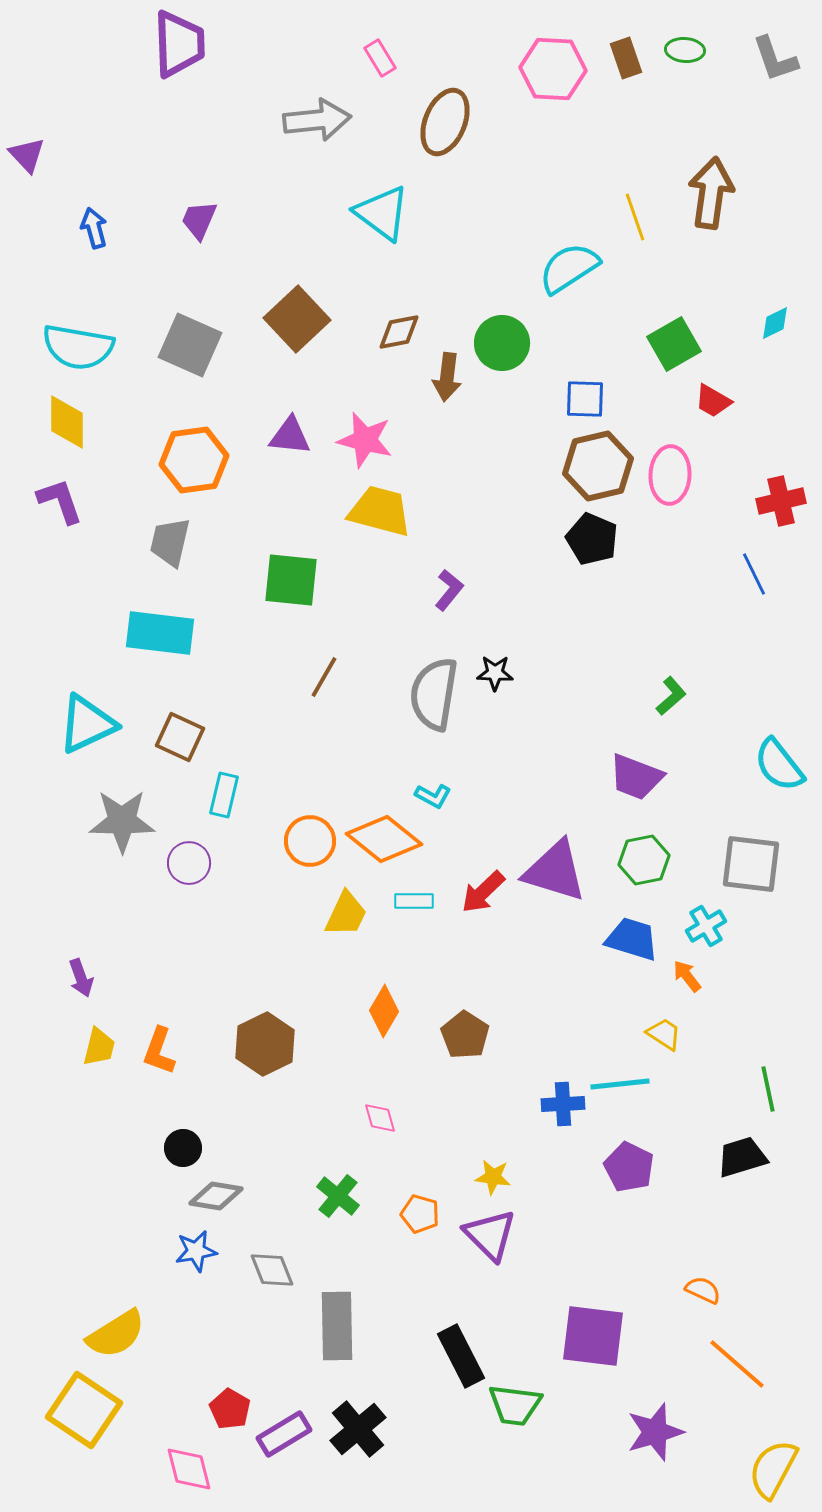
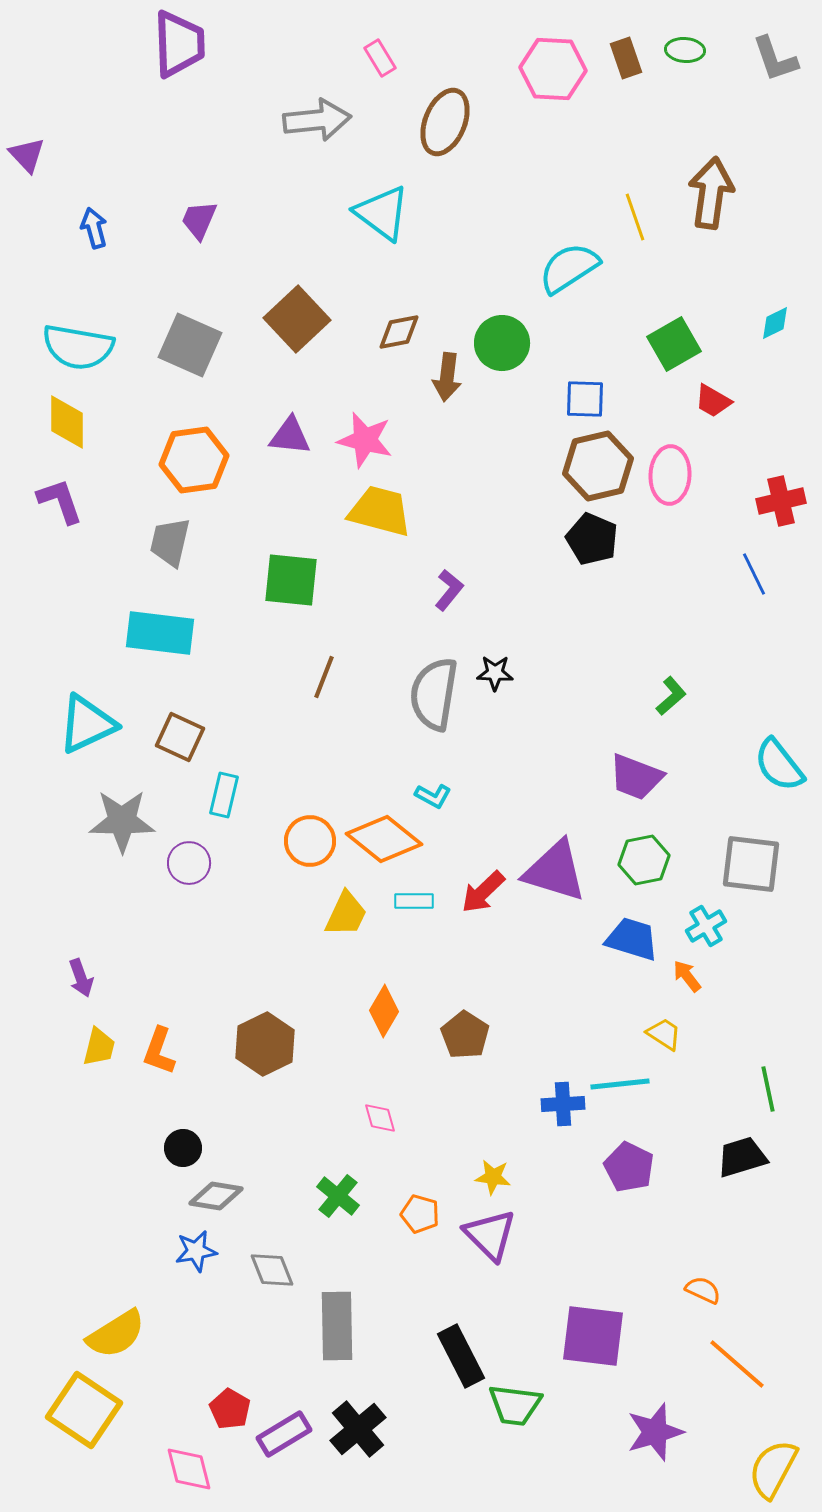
brown line at (324, 677): rotated 9 degrees counterclockwise
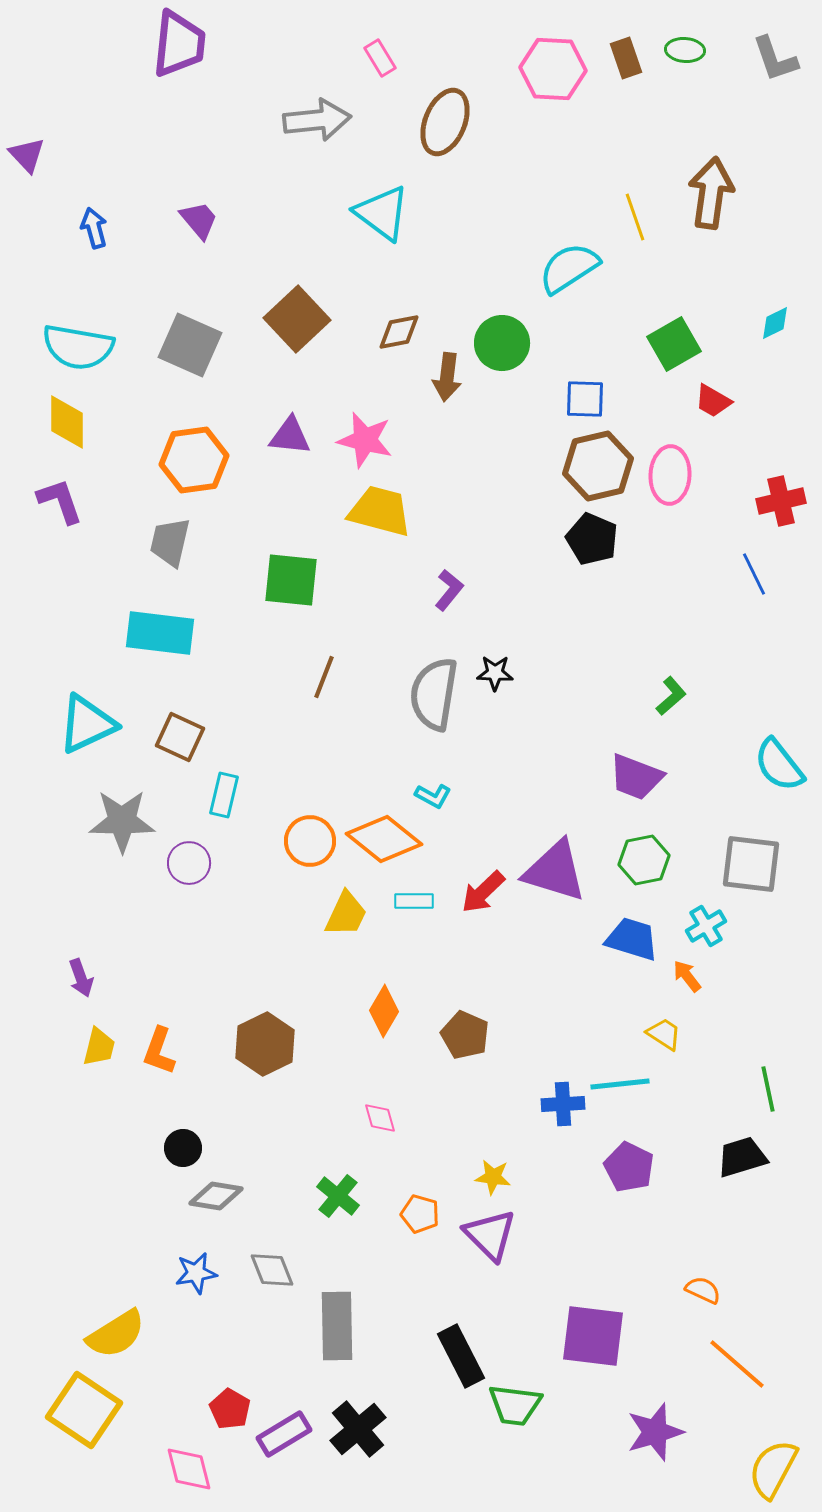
purple trapezoid at (179, 44): rotated 8 degrees clockwise
purple trapezoid at (199, 220): rotated 117 degrees clockwise
brown pentagon at (465, 1035): rotated 9 degrees counterclockwise
blue star at (196, 1251): moved 22 px down
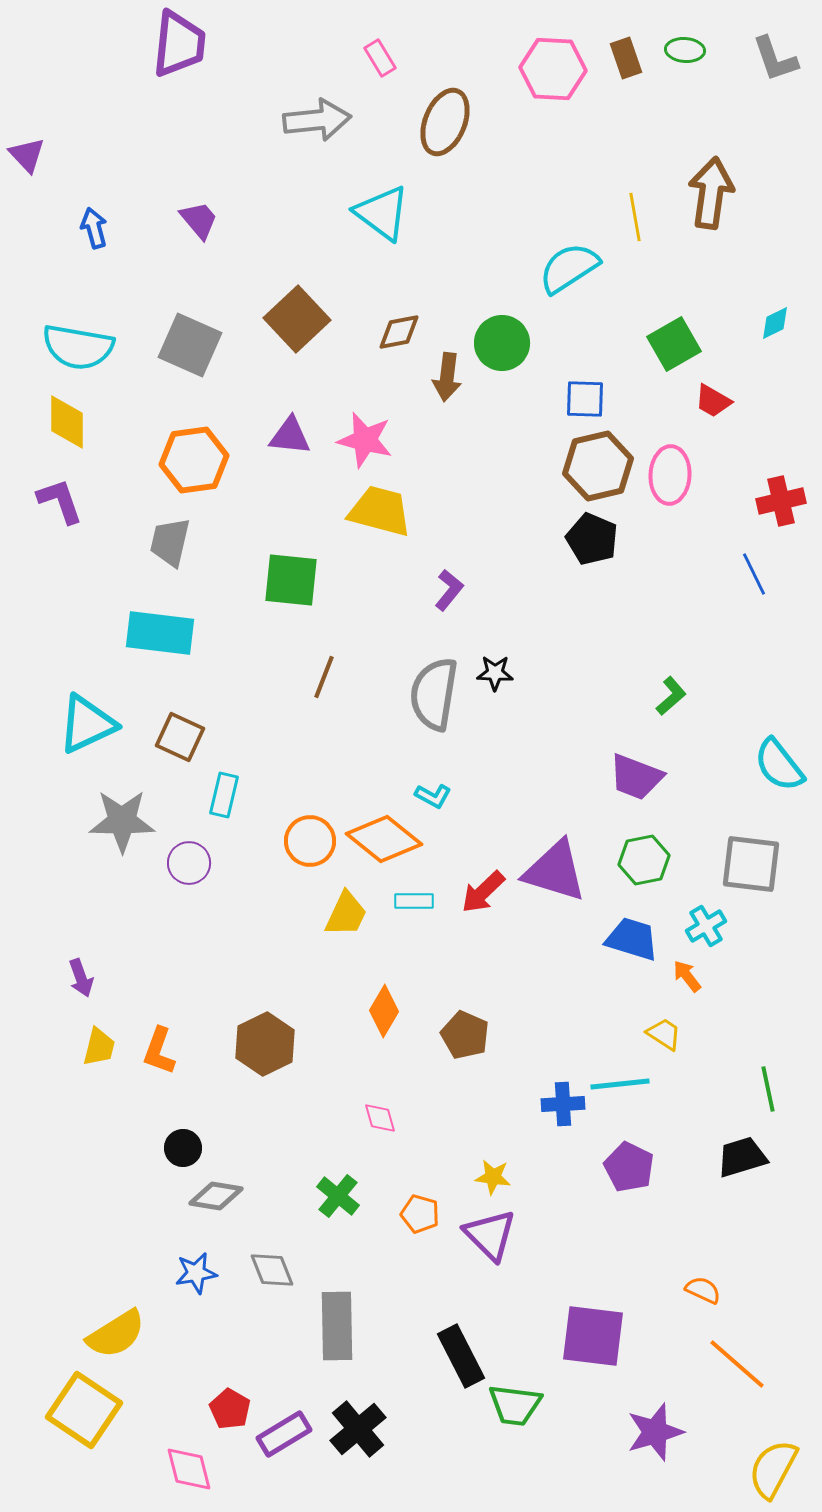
yellow line at (635, 217): rotated 9 degrees clockwise
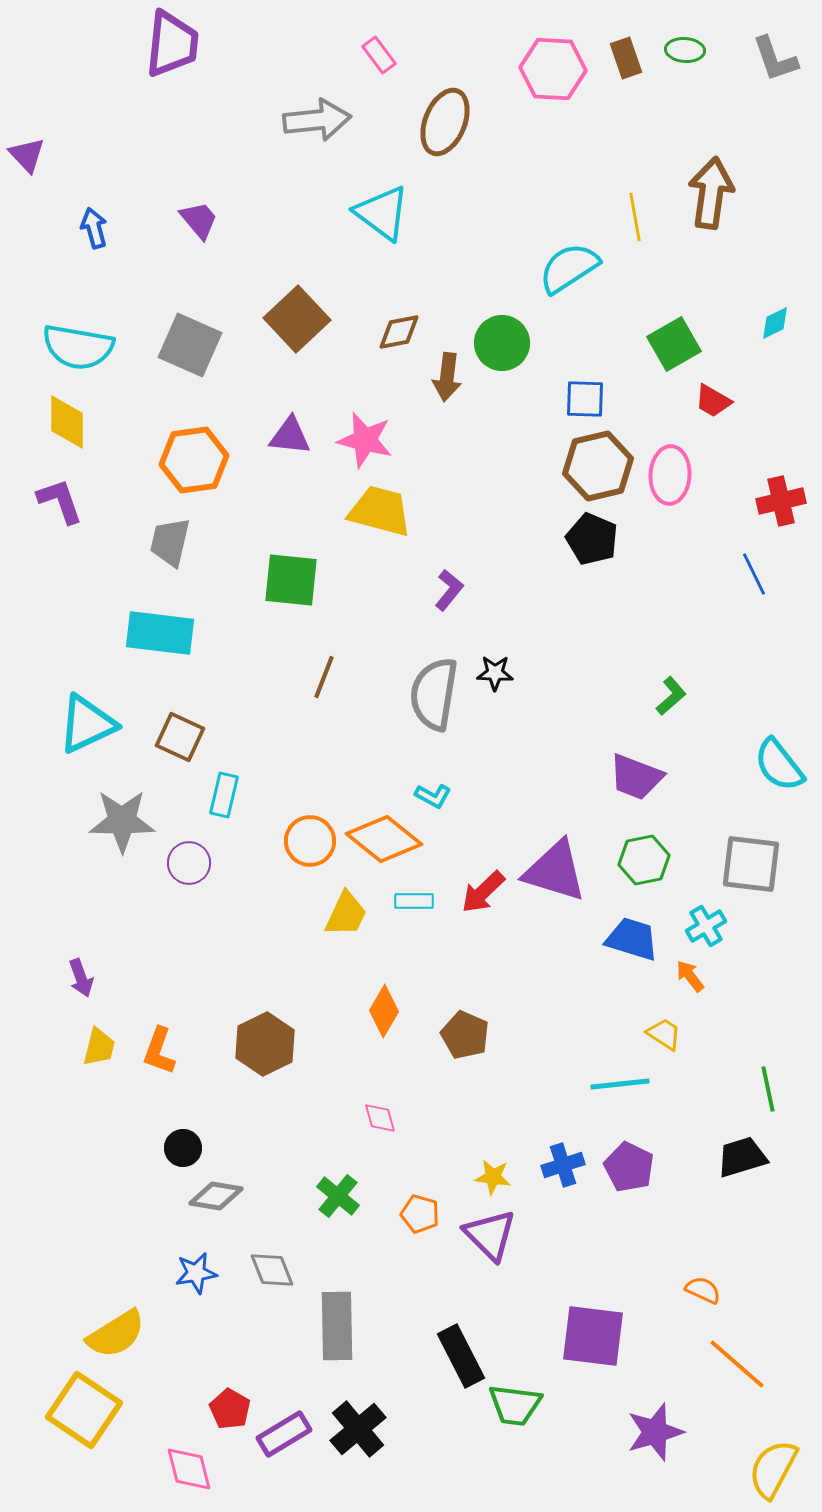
purple trapezoid at (179, 44): moved 7 px left
pink rectangle at (380, 58): moved 1 px left, 3 px up; rotated 6 degrees counterclockwise
orange arrow at (687, 976): moved 3 px right
blue cross at (563, 1104): moved 61 px down; rotated 15 degrees counterclockwise
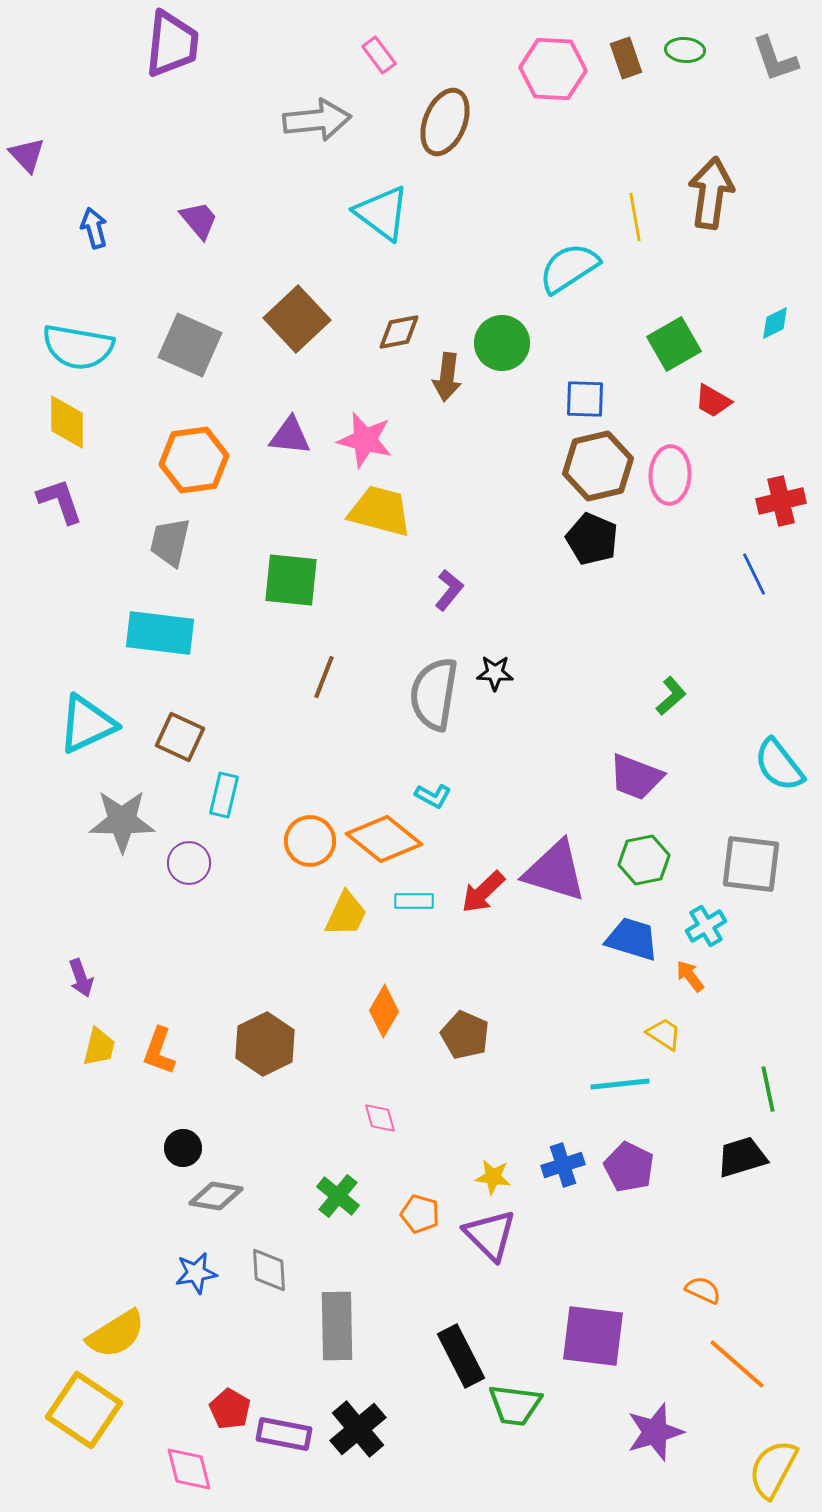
gray diamond at (272, 1270): moved 3 px left; rotated 18 degrees clockwise
purple rectangle at (284, 1434): rotated 42 degrees clockwise
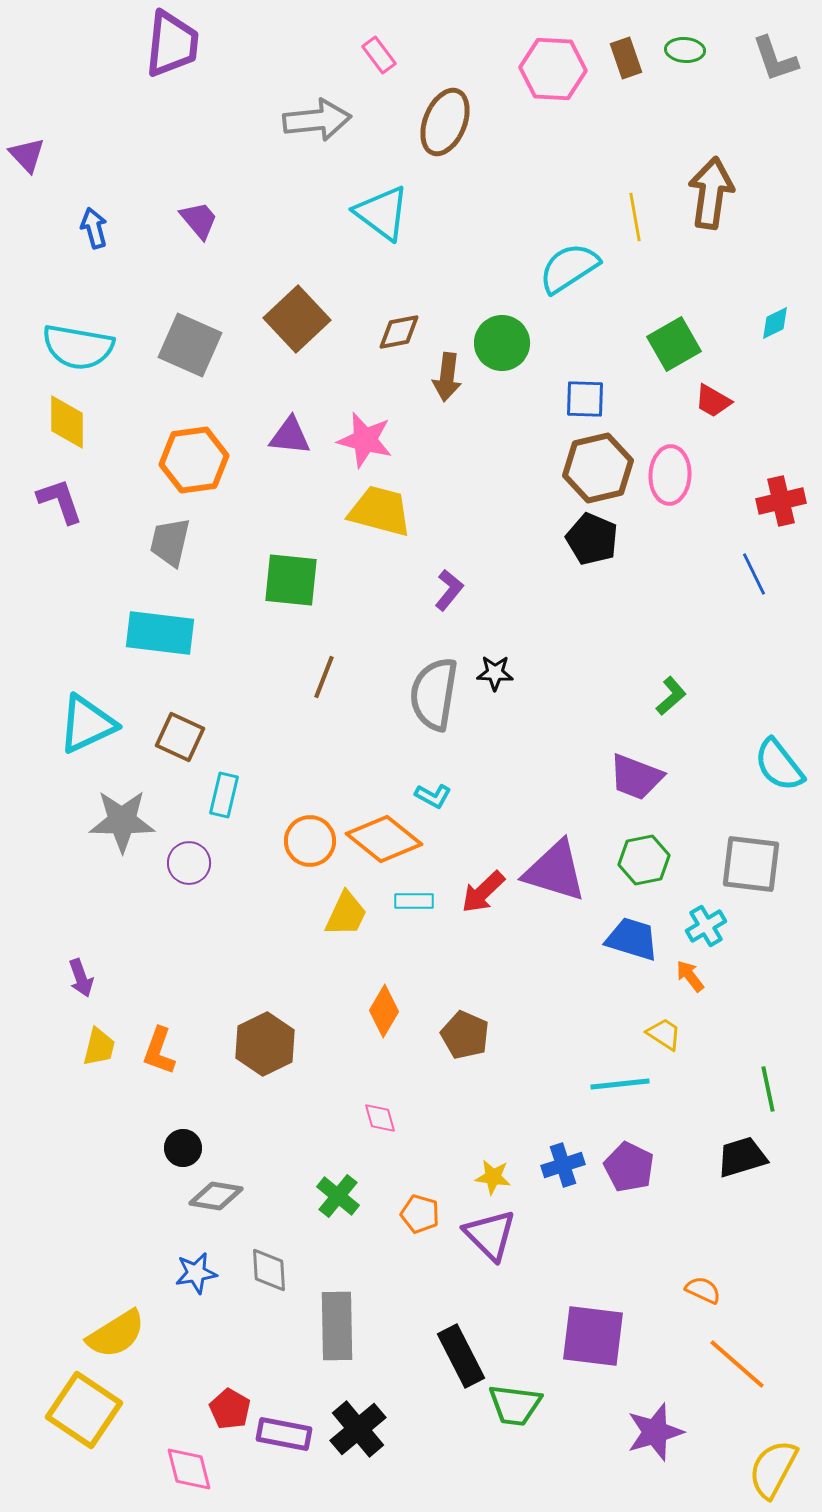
brown hexagon at (598, 466): moved 2 px down
